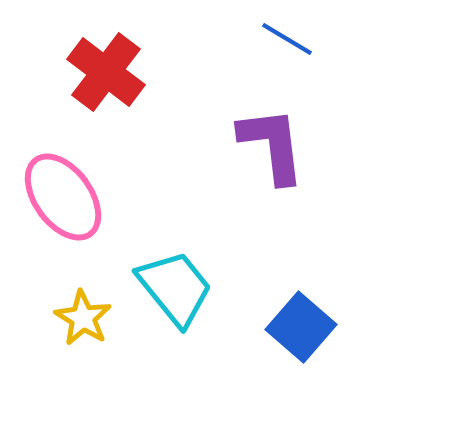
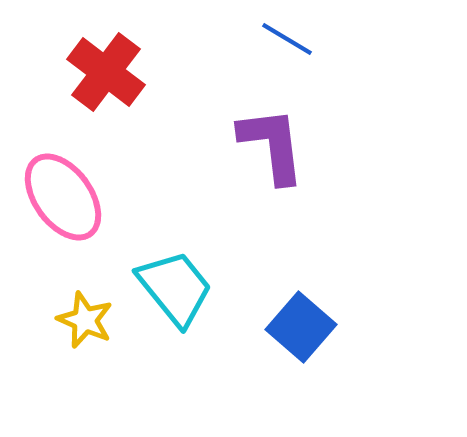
yellow star: moved 2 px right, 2 px down; rotated 8 degrees counterclockwise
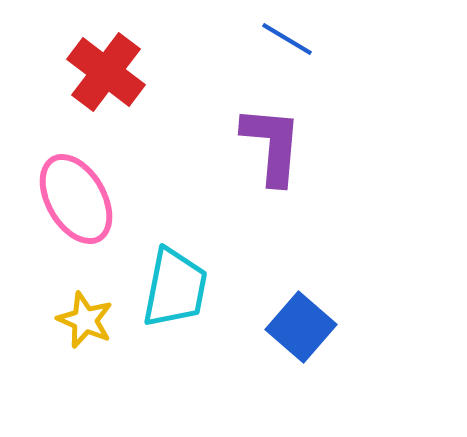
purple L-shape: rotated 12 degrees clockwise
pink ellipse: moved 13 px right, 2 px down; rotated 6 degrees clockwise
cyan trapezoid: rotated 50 degrees clockwise
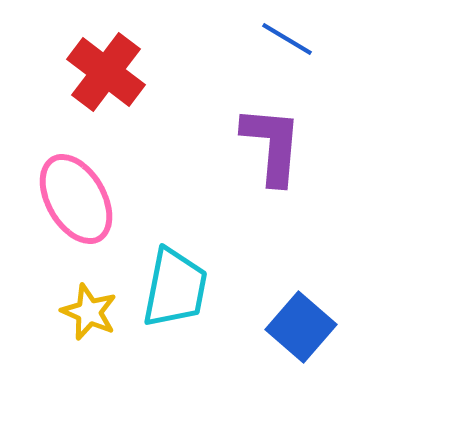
yellow star: moved 4 px right, 8 px up
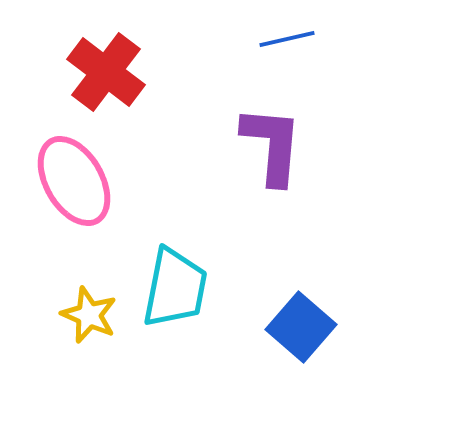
blue line: rotated 44 degrees counterclockwise
pink ellipse: moved 2 px left, 18 px up
yellow star: moved 3 px down
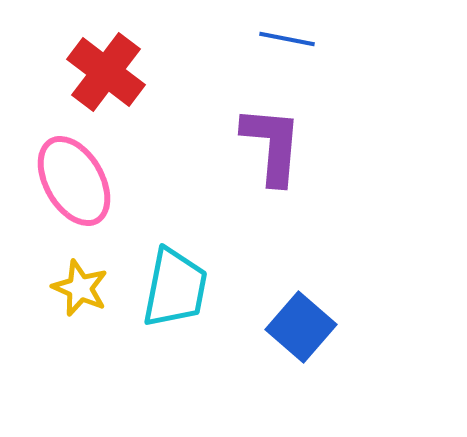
blue line: rotated 24 degrees clockwise
yellow star: moved 9 px left, 27 px up
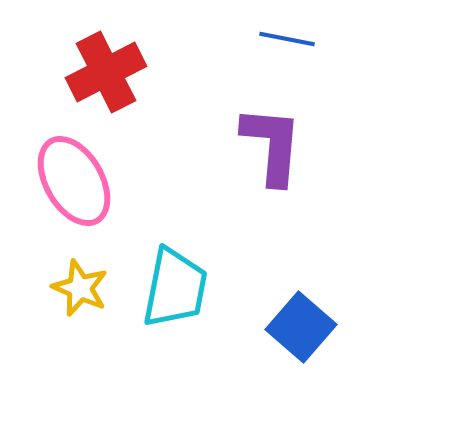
red cross: rotated 26 degrees clockwise
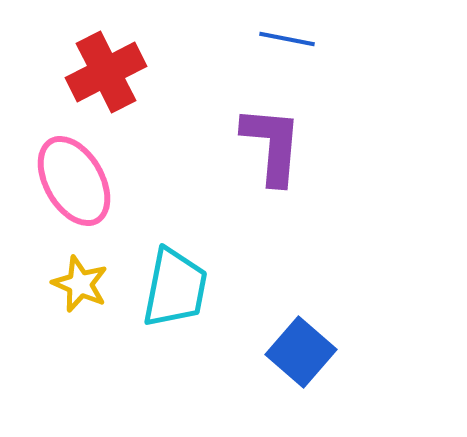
yellow star: moved 4 px up
blue square: moved 25 px down
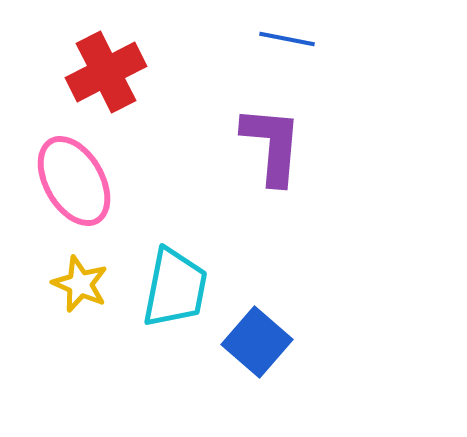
blue square: moved 44 px left, 10 px up
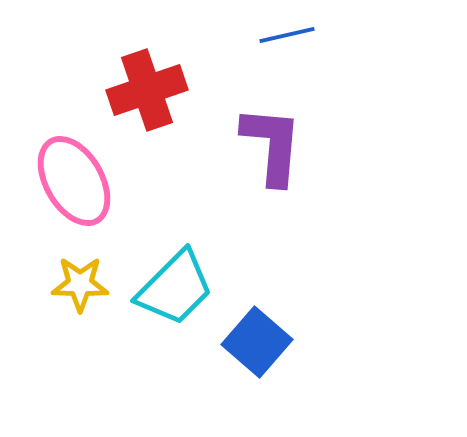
blue line: moved 4 px up; rotated 24 degrees counterclockwise
red cross: moved 41 px right, 18 px down; rotated 8 degrees clockwise
yellow star: rotated 22 degrees counterclockwise
cyan trapezoid: rotated 34 degrees clockwise
